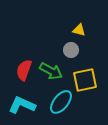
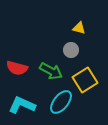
yellow triangle: moved 2 px up
red semicircle: moved 7 px left, 2 px up; rotated 95 degrees counterclockwise
yellow square: rotated 20 degrees counterclockwise
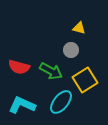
red semicircle: moved 2 px right, 1 px up
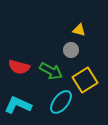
yellow triangle: moved 2 px down
cyan L-shape: moved 4 px left
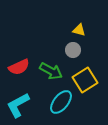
gray circle: moved 2 px right
red semicircle: rotated 40 degrees counterclockwise
cyan L-shape: rotated 52 degrees counterclockwise
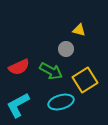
gray circle: moved 7 px left, 1 px up
cyan ellipse: rotated 35 degrees clockwise
